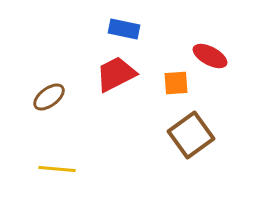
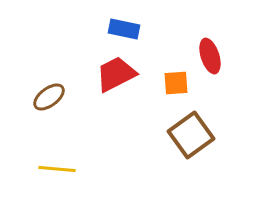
red ellipse: rotated 44 degrees clockwise
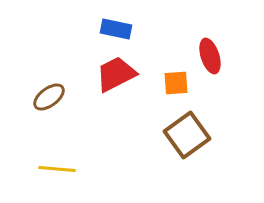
blue rectangle: moved 8 px left
brown square: moved 4 px left
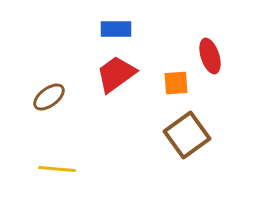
blue rectangle: rotated 12 degrees counterclockwise
red trapezoid: rotated 9 degrees counterclockwise
